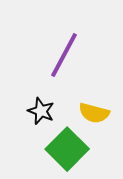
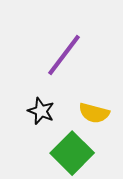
purple line: rotated 9 degrees clockwise
green square: moved 5 px right, 4 px down
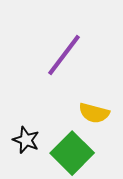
black star: moved 15 px left, 29 px down
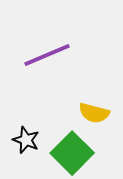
purple line: moved 17 px left; rotated 30 degrees clockwise
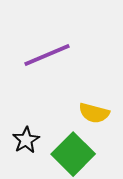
black star: rotated 20 degrees clockwise
green square: moved 1 px right, 1 px down
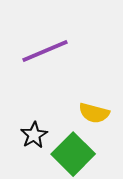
purple line: moved 2 px left, 4 px up
black star: moved 8 px right, 5 px up
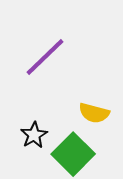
purple line: moved 6 px down; rotated 21 degrees counterclockwise
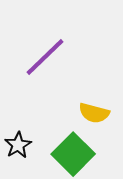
black star: moved 16 px left, 10 px down
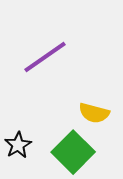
purple line: rotated 9 degrees clockwise
green square: moved 2 px up
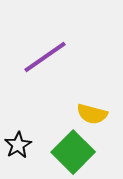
yellow semicircle: moved 2 px left, 1 px down
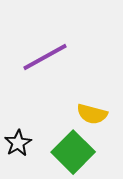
purple line: rotated 6 degrees clockwise
black star: moved 2 px up
